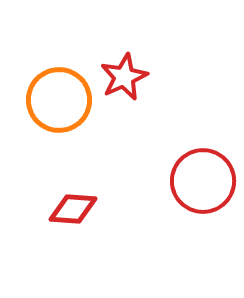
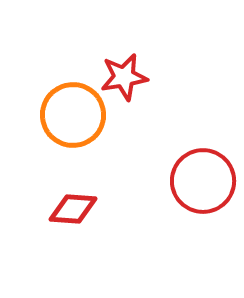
red star: rotated 15 degrees clockwise
orange circle: moved 14 px right, 15 px down
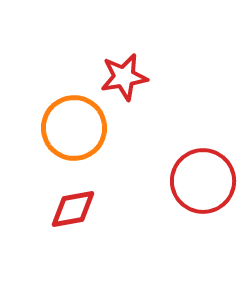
orange circle: moved 1 px right, 13 px down
red diamond: rotated 15 degrees counterclockwise
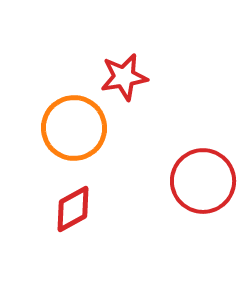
red diamond: rotated 18 degrees counterclockwise
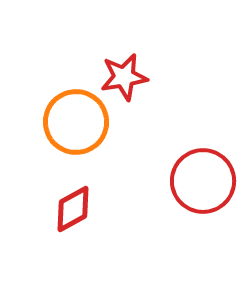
orange circle: moved 2 px right, 6 px up
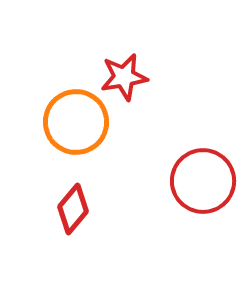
red diamond: rotated 21 degrees counterclockwise
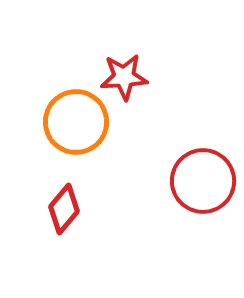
red star: rotated 6 degrees clockwise
red diamond: moved 9 px left
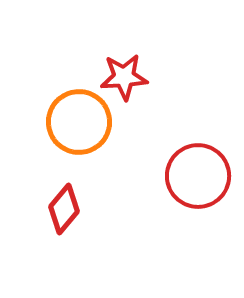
orange circle: moved 3 px right
red circle: moved 5 px left, 5 px up
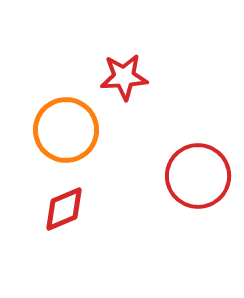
orange circle: moved 13 px left, 8 px down
red diamond: rotated 27 degrees clockwise
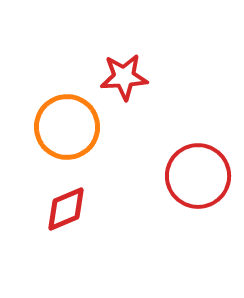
orange circle: moved 1 px right, 3 px up
red diamond: moved 2 px right
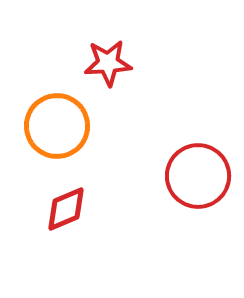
red star: moved 16 px left, 14 px up
orange circle: moved 10 px left, 1 px up
